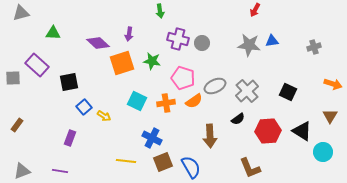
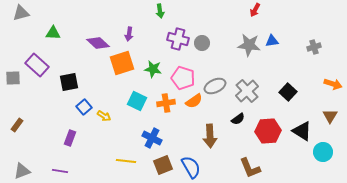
green star at (152, 61): moved 1 px right, 8 px down
black square at (288, 92): rotated 18 degrees clockwise
brown square at (163, 162): moved 3 px down
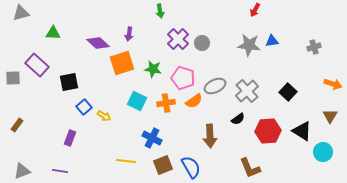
purple cross at (178, 39): rotated 30 degrees clockwise
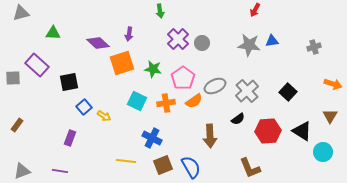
pink pentagon at (183, 78): rotated 20 degrees clockwise
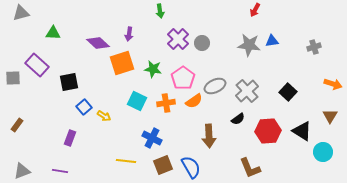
brown arrow at (210, 136): moved 1 px left
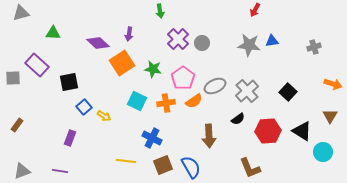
orange square at (122, 63): rotated 15 degrees counterclockwise
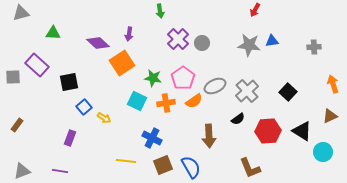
gray cross at (314, 47): rotated 16 degrees clockwise
green star at (153, 69): moved 9 px down
gray square at (13, 78): moved 1 px up
orange arrow at (333, 84): rotated 126 degrees counterclockwise
yellow arrow at (104, 116): moved 2 px down
brown triangle at (330, 116): rotated 35 degrees clockwise
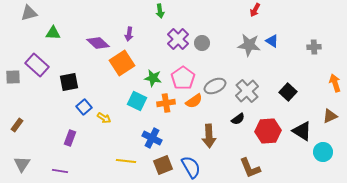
gray triangle at (21, 13): moved 8 px right
blue triangle at (272, 41): rotated 40 degrees clockwise
orange arrow at (333, 84): moved 2 px right, 1 px up
gray triangle at (22, 171): moved 7 px up; rotated 36 degrees counterclockwise
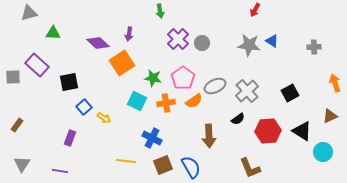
black square at (288, 92): moved 2 px right, 1 px down; rotated 18 degrees clockwise
